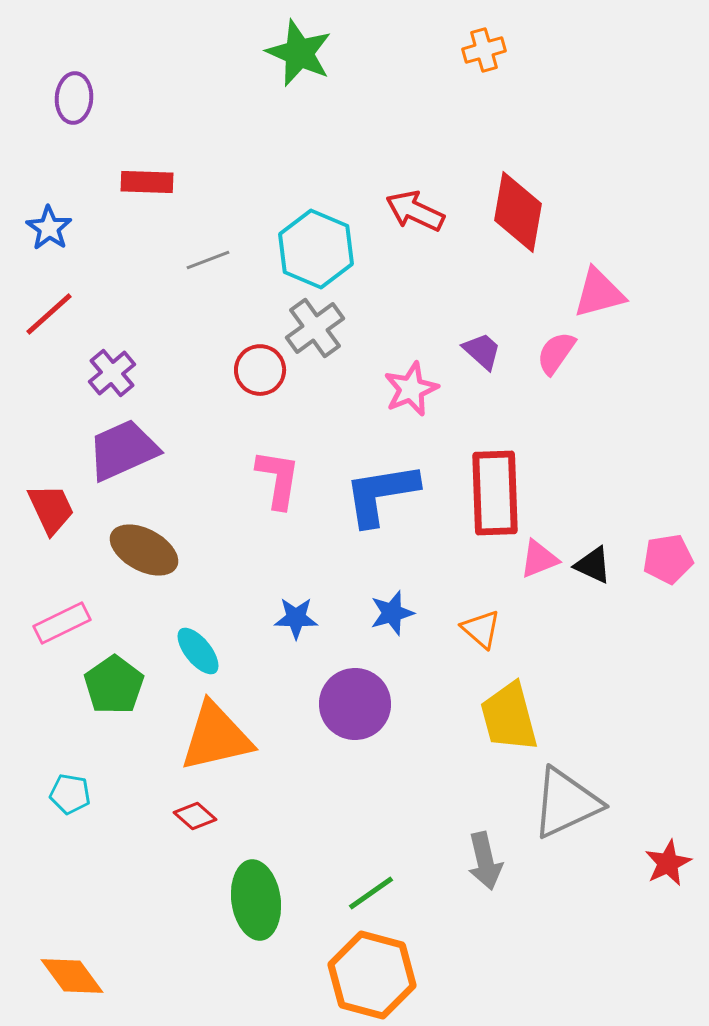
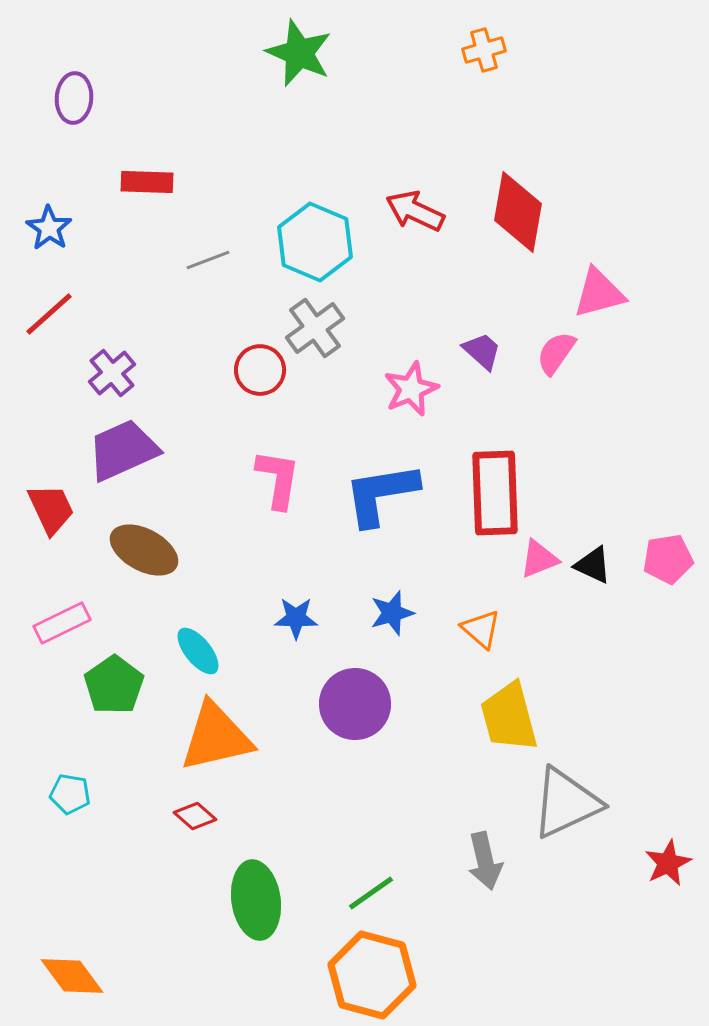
cyan hexagon at (316, 249): moved 1 px left, 7 px up
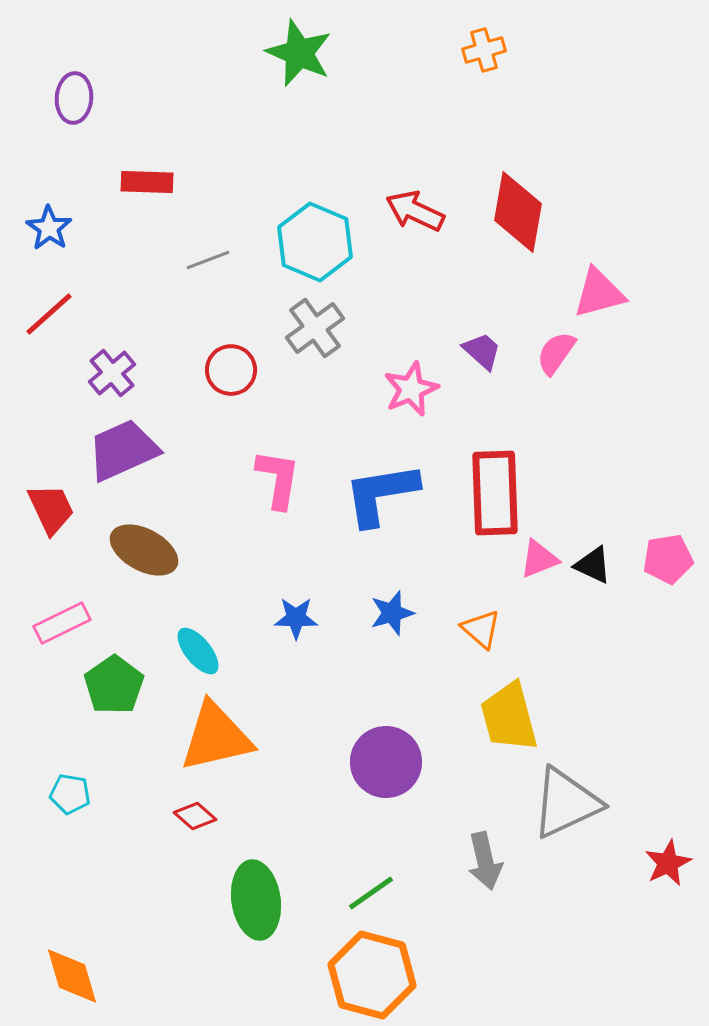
red circle at (260, 370): moved 29 px left
purple circle at (355, 704): moved 31 px right, 58 px down
orange diamond at (72, 976): rotated 20 degrees clockwise
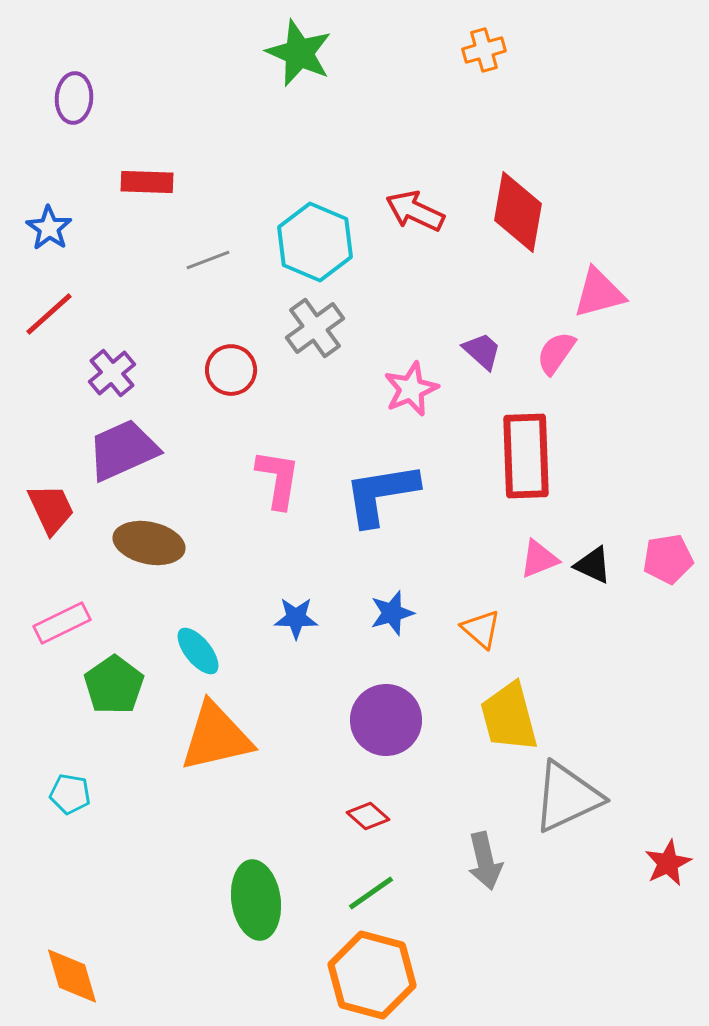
red rectangle at (495, 493): moved 31 px right, 37 px up
brown ellipse at (144, 550): moved 5 px right, 7 px up; rotated 16 degrees counterclockwise
purple circle at (386, 762): moved 42 px up
gray triangle at (566, 803): moved 1 px right, 6 px up
red diamond at (195, 816): moved 173 px right
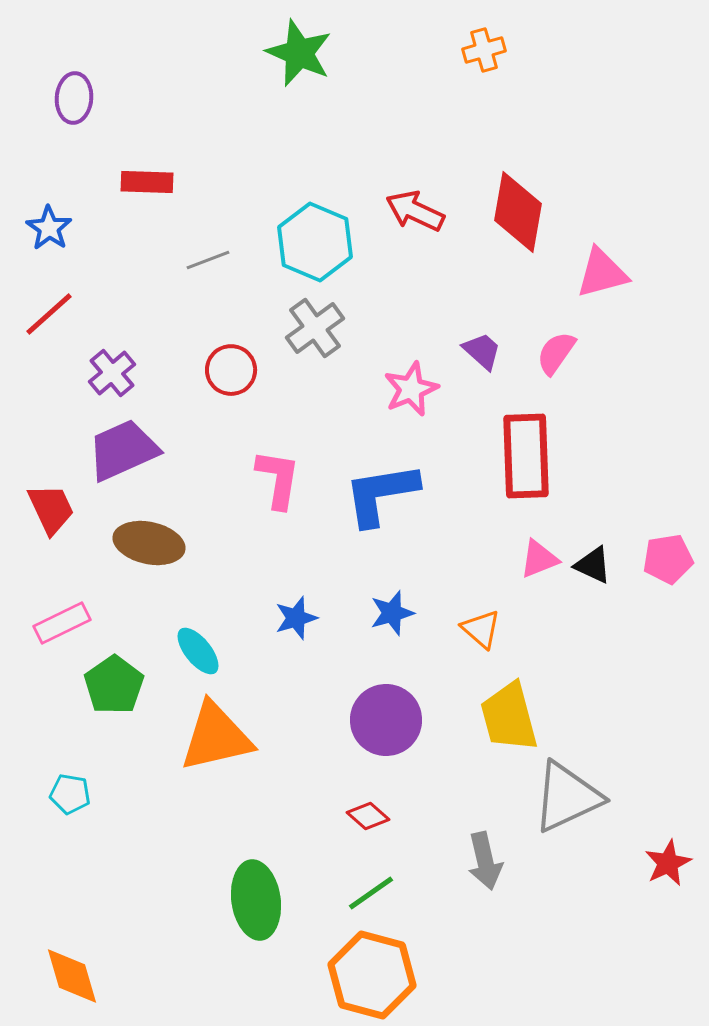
pink triangle at (599, 293): moved 3 px right, 20 px up
blue star at (296, 618): rotated 18 degrees counterclockwise
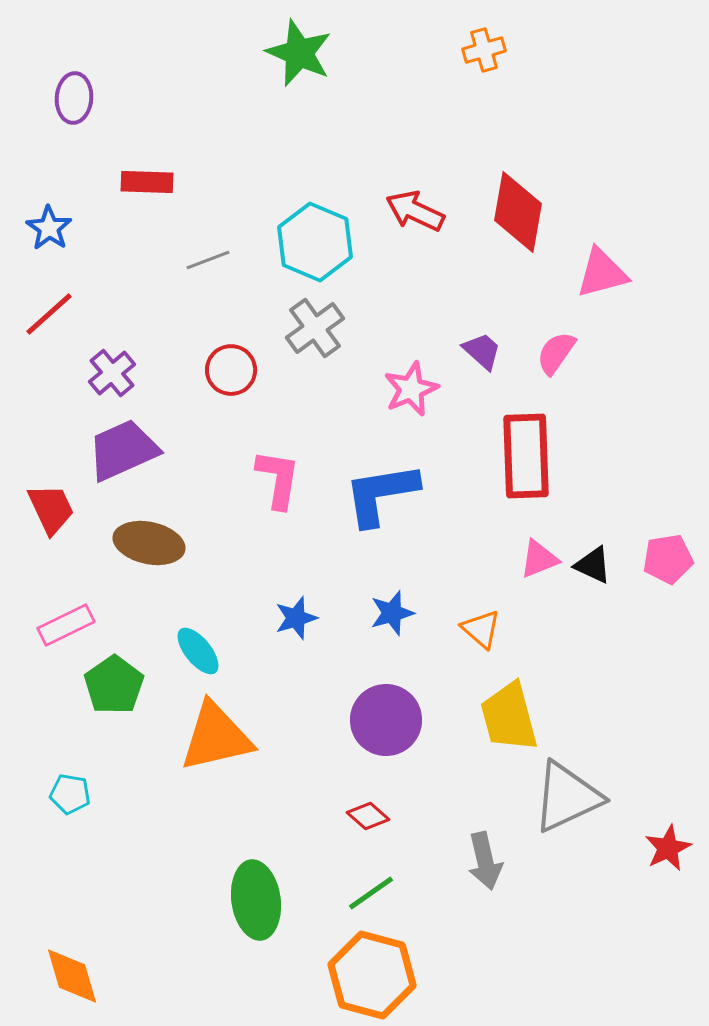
pink rectangle at (62, 623): moved 4 px right, 2 px down
red star at (668, 863): moved 15 px up
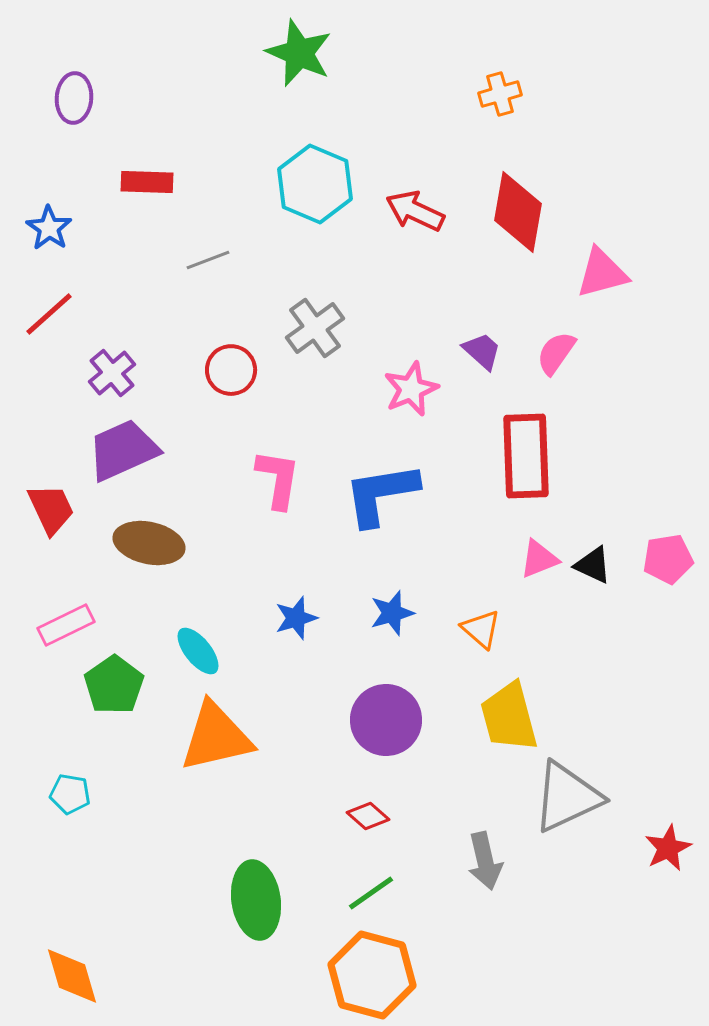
orange cross at (484, 50): moved 16 px right, 44 px down
cyan hexagon at (315, 242): moved 58 px up
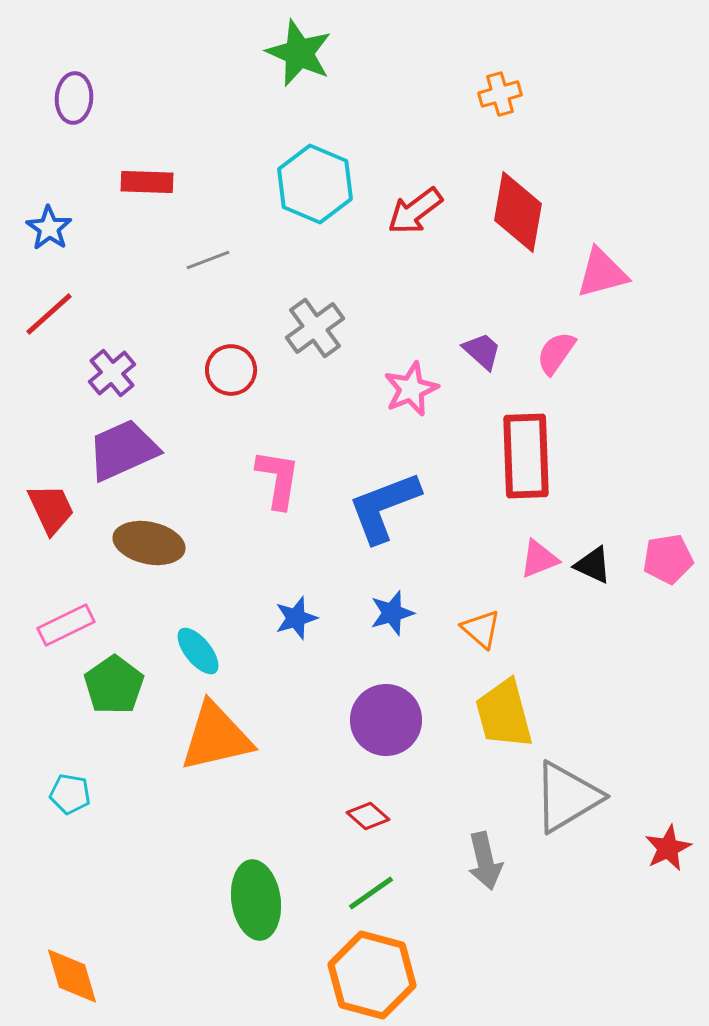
red arrow at (415, 211): rotated 62 degrees counterclockwise
blue L-shape at (381, 494): moved 3 px right, 13 px down; rotated 12 degrees counterclockwise
yellow trapezoid at (509, 717): moved 5 px left, 3 px up
gray triangle at (567, 797): rotated 6 degrees counterclockwise
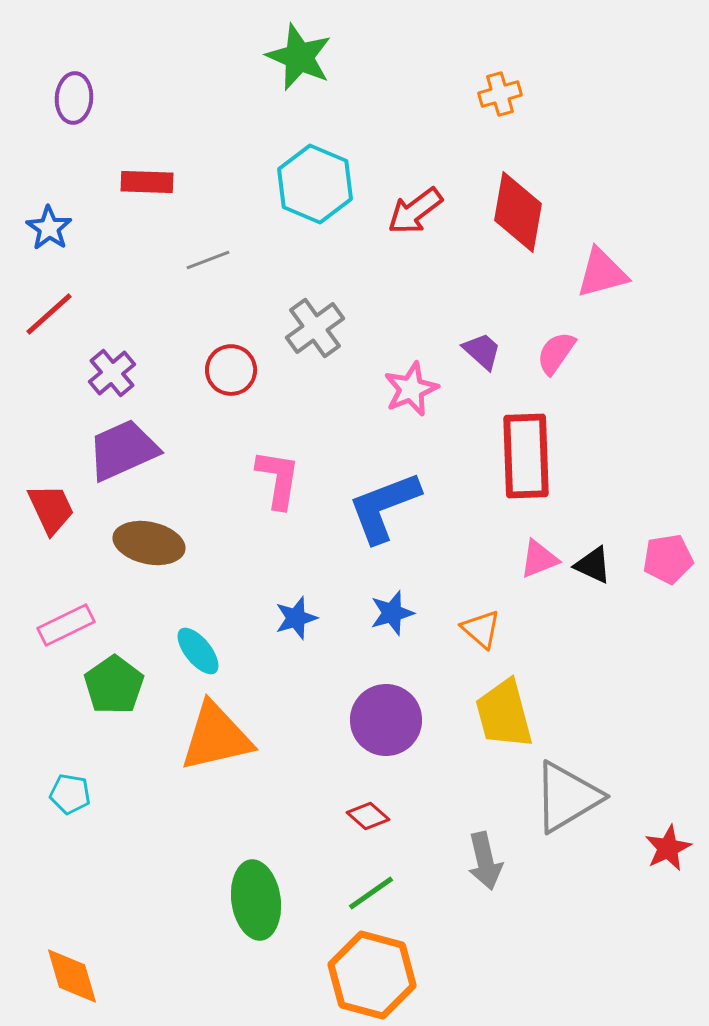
green star at (299, 53): moved 4 px down
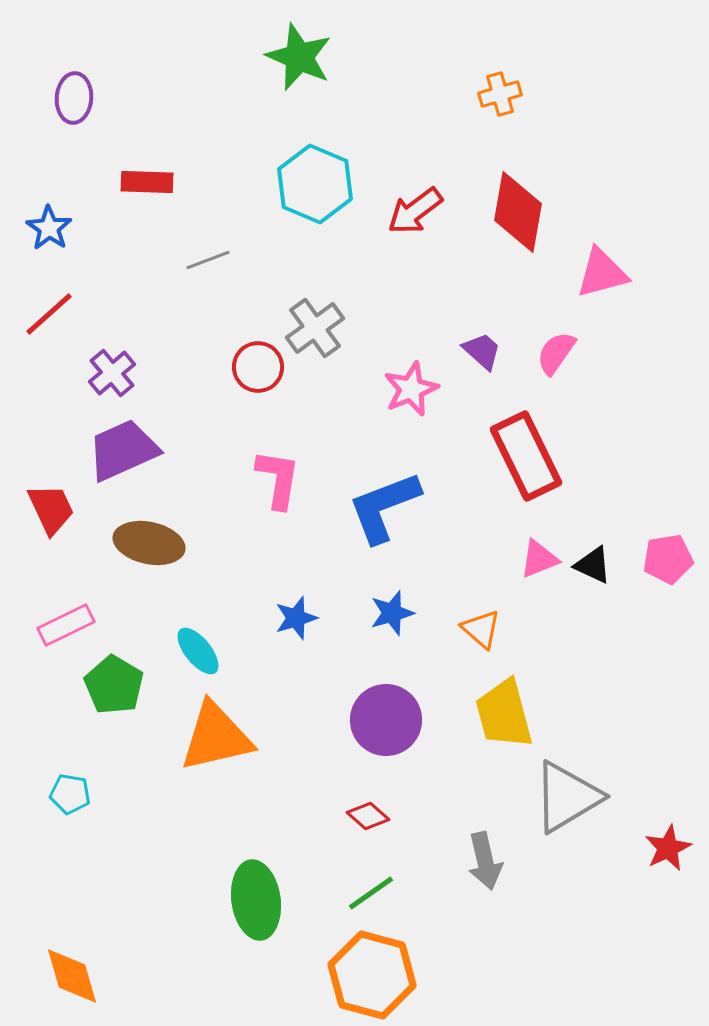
red circle at (231, 370): moved 27 px right, 3 px up
red rectangle at (526, 456): rotated 24 degrees counterclockwise
green pentagon at (114, 685): rotated 6 degrees counterclockwise
